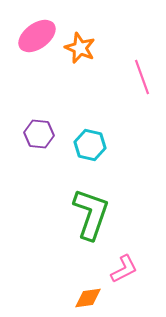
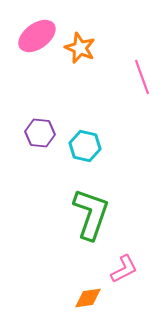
purple hexagon: moved 1 px right, 1 px up
cyan hexagon: moved 5 px left, 1 px down
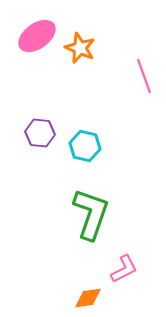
pink line: moved 2 px right, 1 px up
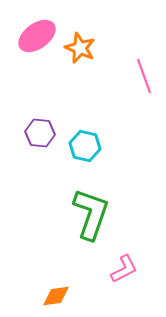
orange diamond: moved 32 px left, 2 px up
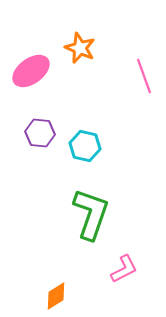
pink ellipse: moved 6 px left, 35 px down
orange diamond: rotated 24 degrees counterclockwise
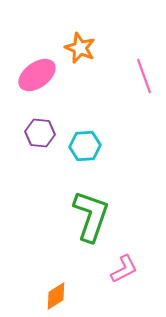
pink ellipse: moved 6 px right, 4 px down
cyan hexagon: rotated 16 degrees counterclockwise
green L-shape: moved 2 px down
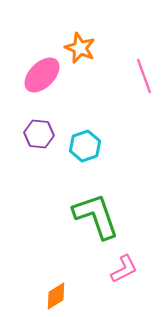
pink ellipse: moved 5 px right; rotated 9 degrees counterclockwise
purple hexagon: moved 1 px left, 1 px down
cyan hexagon: rotated 16 degrees counterclockwise
green L-shape: moved 5 px right; rotated 38 degrees counterclockwise
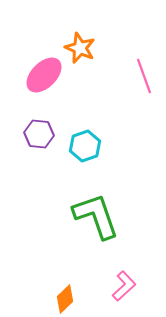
pink ellipse: moved 2 px right
pink L-shape: moved 17 px down; rotated 16 degrees counterclockwise
orange diamond: moved 9 px right, 3 px down; rotated 12 degrees counterclockwise
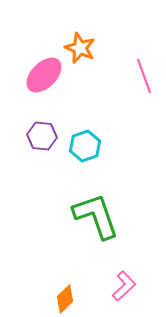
purple hexagon: moved 3 px right, 2 px down
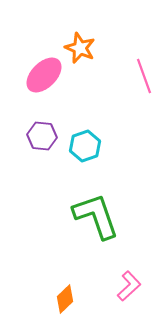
pink L-shape: moved 5 px right
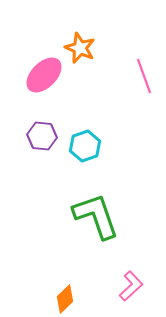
pink L-shape: moved 2 px right
